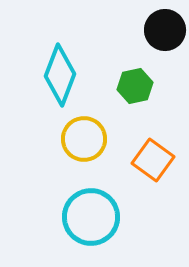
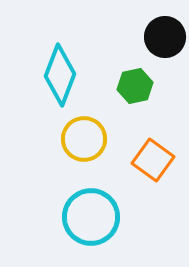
black circle: moved 7 px down
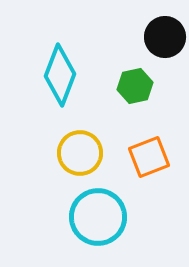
yellow circle: moved 4 px left, 14 px down
orange square: moved 4 px left, 3 px up; rotated 33 degrees clockwise
cyan circle: moved 7 px right
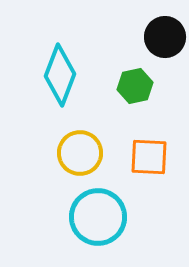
orange square: rotated 24 degrees clockwise
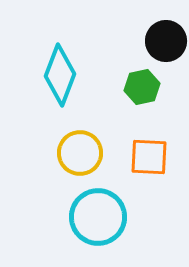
black circle: moved 1 px right, 4 px down
green hexagon: moved 7 px right, 1 px down
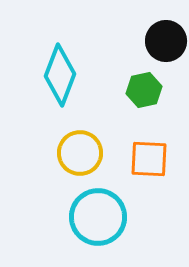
green hexagon: moved 2 px right, 3 px down
orange square: moved 2 px down
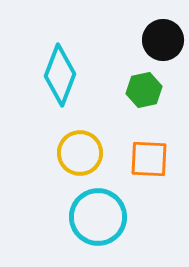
black circle: moved 3 px left, 1 px up
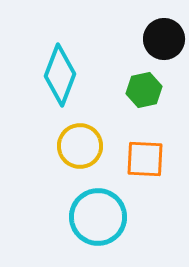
black circle: moved 1 px right, 1 px up
yellow circle: moved 7 px up
orange square: moved 4 px left
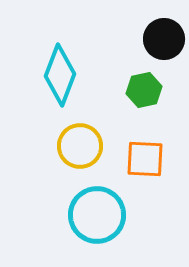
cyan circle: moved 1 px left, 2 px up
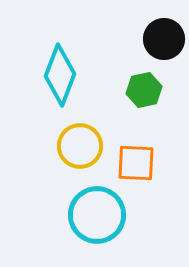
orange square: moved 9 px left, 4 px down
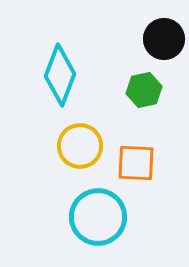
cyan circle: moved 1 px right, 2 px down
